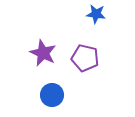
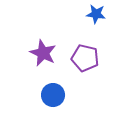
blue circle: moved 1 px right
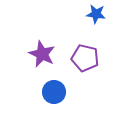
purple star: moved 1 px left, 1 px down
blue circle: moved 1 px right, 3 px up
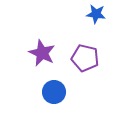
purple star: moved 1 px up
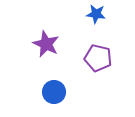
purple star: moved 4 px right, 9 px up
purple pentagon: moved 13 px right
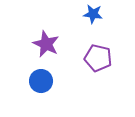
blue star: moved 3 px left
blue circle: moved 13 px left, 11 px up
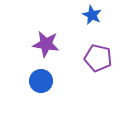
blue star: moved 1 px left, 1 px down; rotated 18 degrees clockwise
purple star: rotated 16 degrees counterclockwise
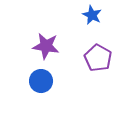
purple star: moved 2 px down
purple pentagon: rotated 16 degrees clockwise
